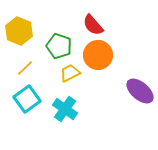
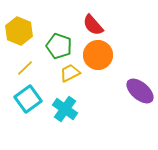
cyan square: moved 1 px right
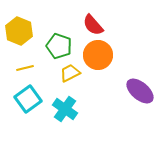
yellow line: rotated 30 degrees clockwise
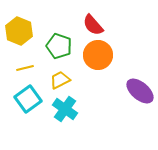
yellow trapezoid: moved 10 px left, 7 px down
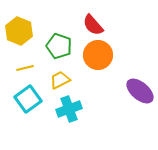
cyan cross: moved 4 px right; rotated 35 degrees clockwise
